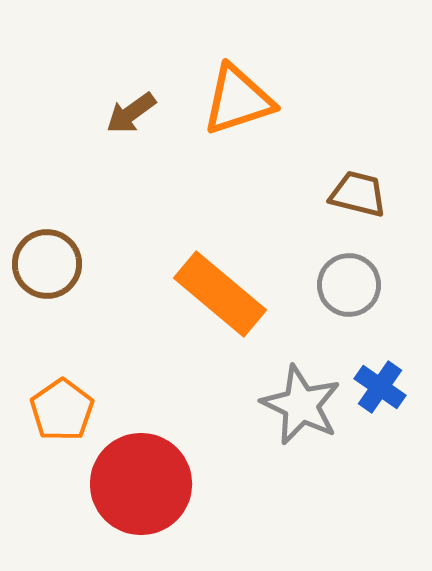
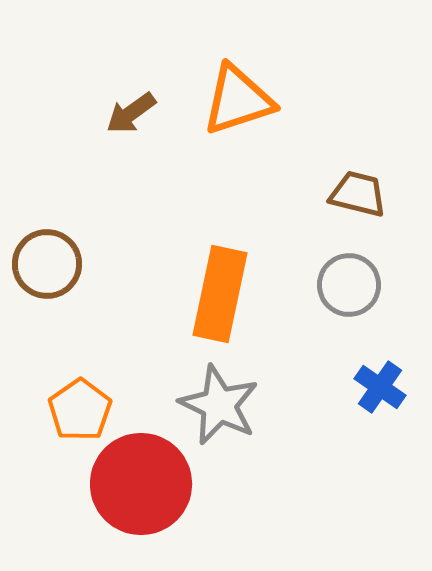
orange rectangle: rotated 62 degrees clockwise
gray star: moved 82 px left
orange pentagon: moved 18 px right
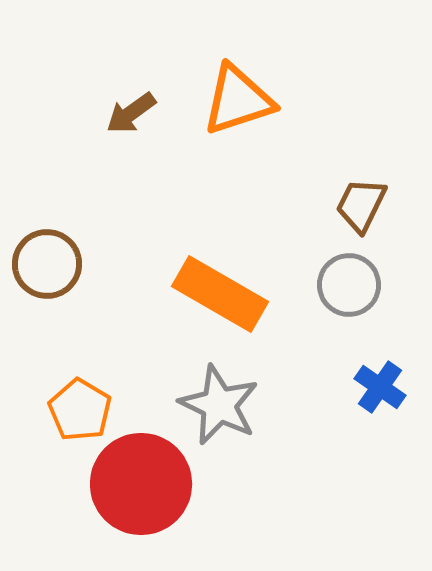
brown trapezoid: moved 3 px right, 11 px down; rotated 78 degrees counterclockwise
orange rectangle: rotated 72 degrees counterclockwise
orange pentagon: rotated 6 degrees counterclockwise
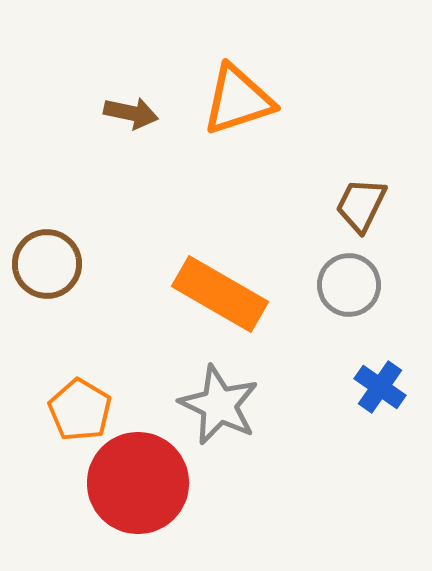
brown arrow: rotated 132 degrees counterclockwise
red circle: moved 3 px left, 1 px up
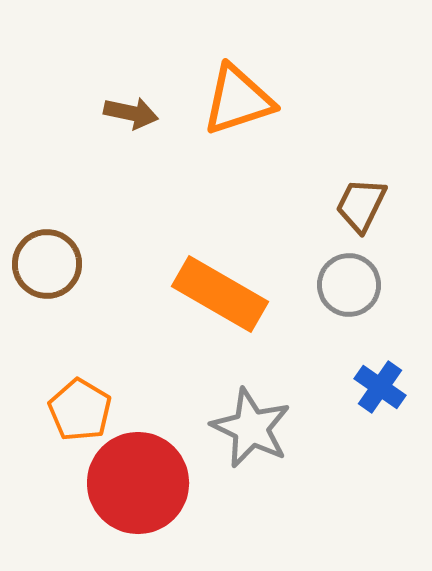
gray star: moved 32 px right, 23 px down
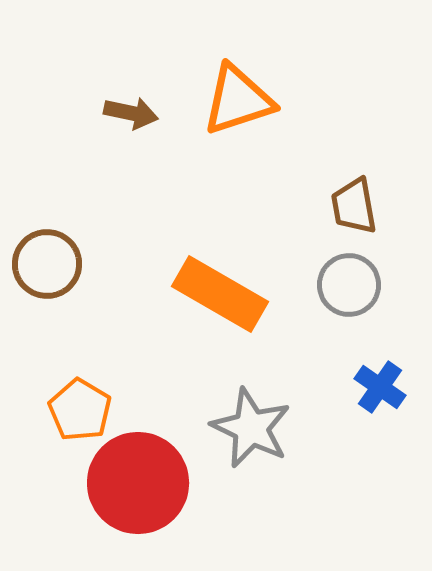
brown trapezoid: moved 7 px left, 1 px down; rotated 36 degrees counterclockwise
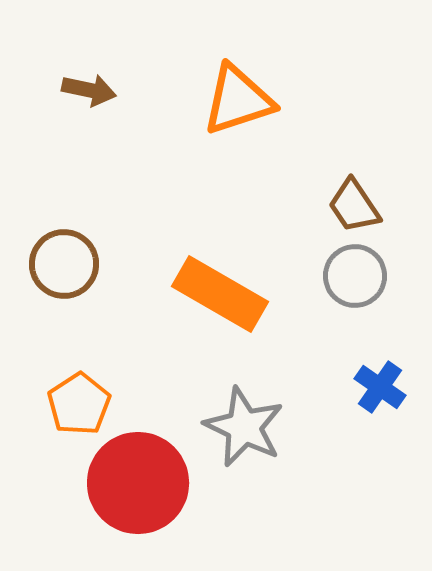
brown arrow: moved 42 px left, 23 px up
brown trapezoid: rotated 24 degrees counterclockwise
brown circle: moved 17 px right
gray circle: moved 6 px right, 9 px up
orange pentagon: moved 1 px left, 6 px up; rotated 8 degrees clockwise
gray star: moved 7 px left, 1 px up
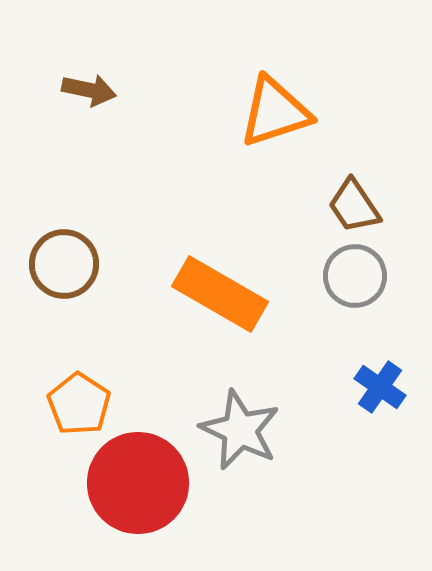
orange triangle: moved 37 px right, 12 px down
orange pentagon: rotated 6 degrees counterclockwise
gray star: moved 4 px left, 3 px down
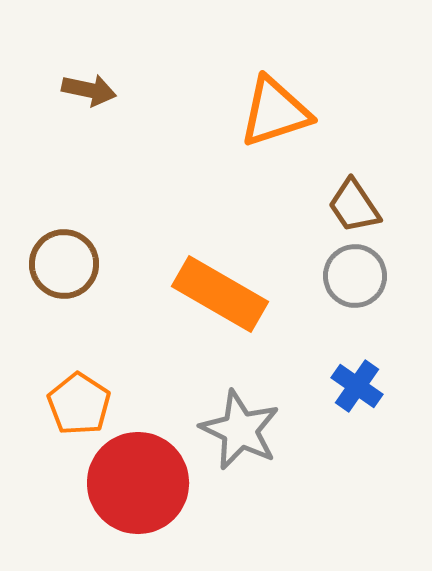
blue cross: moved 23 px left, 1 px up
